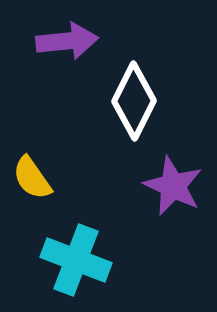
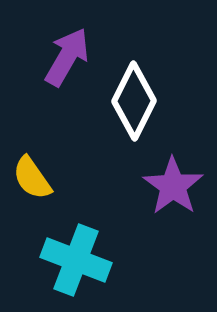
purple arrow: moved 16 px down; rotated 54 degrees counterclockwise
purple star: rotated 10 degrees clockwise
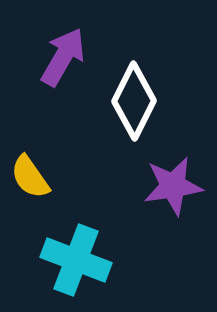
purple arrow: moved 4 px left
yellow semicircle: moved 2 px left, 1 px up
purple star: rotated 28 degrees clockwise
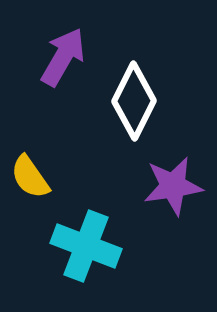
cyan cross: moved 10 px right, 14 px up
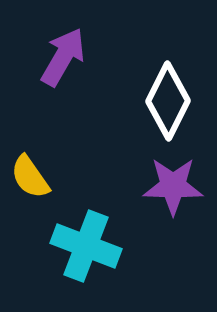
white diamond: moved 34 px right
purple star: rotated 10 degrees clockwise
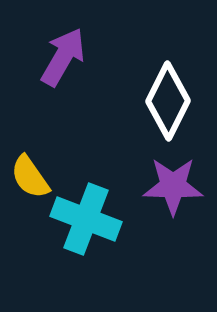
cyan cross: moved 27 px up
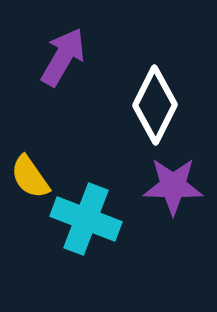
white diamond: moved 13 px left, 4 px down
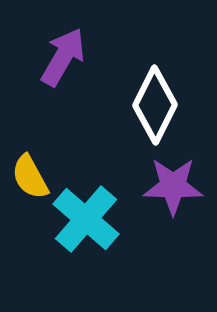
yellow semicircle: rotated 6 degrees clockwise
cyan cross: rotated 20 degrees clockwise
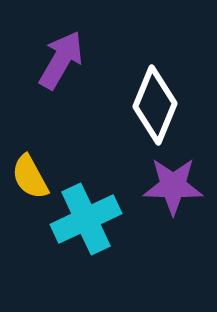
purple arrow: moved 2 px left, 3 px down
white diamond: rotated 4 degrees counterclockwise
cyan cross: rotated 24 degrees clockwise
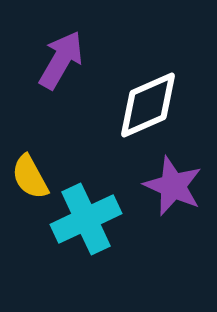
white diamond: moved 7 px left; rotated 44 degrees clockwise
purple star: rotated 22 degrees clockwise
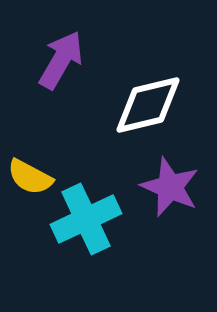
white diamond: rotated 10 degrees clockwise
yellow semicircle: rotated 33 degrees counterclockwise
purple star: moved 3 px left, 1 px down
